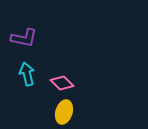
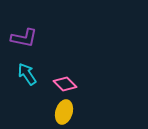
cyan arrow: rotated 20 degrees counterclockwise
pink diamond: moved 3 px right, 1 px down
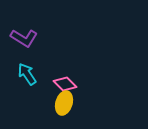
purple L-shape: rotated 20 degrees clockwise
yellow ellipse: moved 9 px up
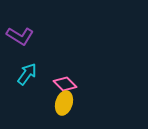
purple L-shape: moved 4 px left, 2 px up
cyan arrow: rotated 70 degrees clockwise
